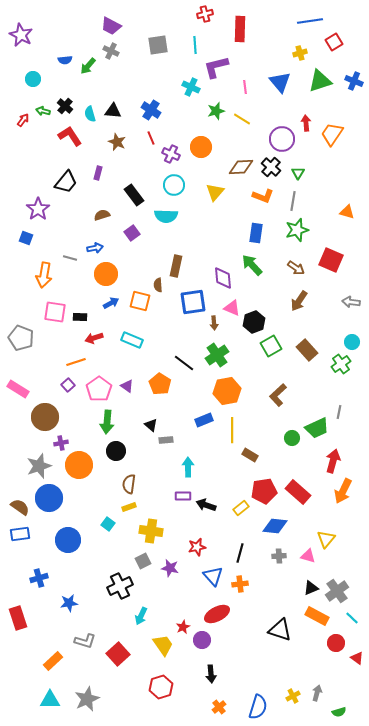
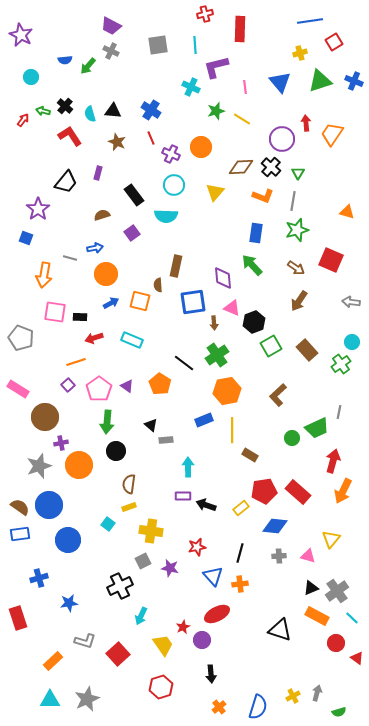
cyan circle at (33, 79): moved 2 px left, 2 px up
blue circle at (49, 498): moved 7 px down
yellow triangle at (326, 539): moved 5 px right
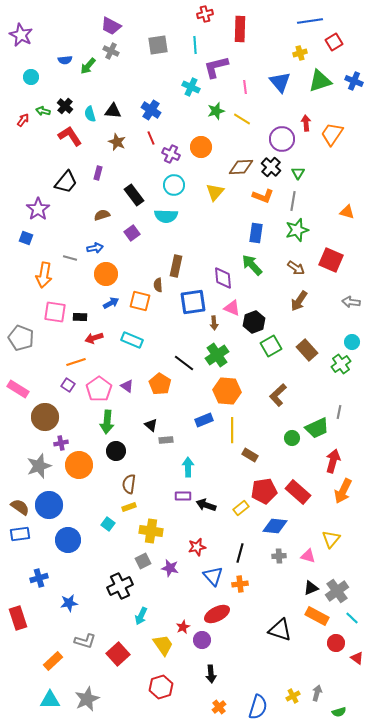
purple square at (68, 385): rotated 16 degrees counterclockwise
orange hexagon at (227, 391): rotated 16 degrees clockwise
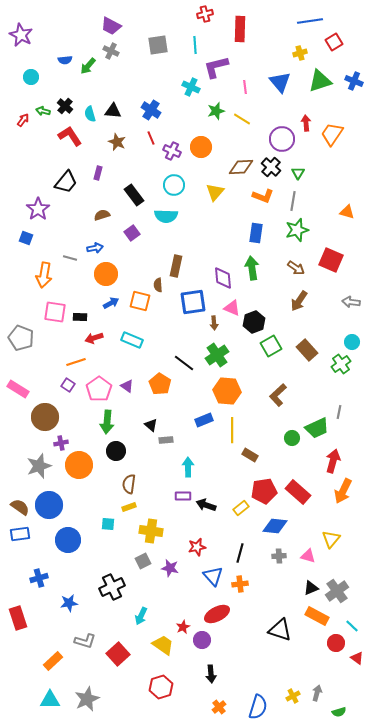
purple cross at (171, 154): moved 1 px right, 3 px up
green arrow at (252, 265): moved 3 px down; rotated 35 degrees clockwise
cyan square at (108, 524): rotated 32 degrees counterclockwise
black cross at (120, 586): moved 8 px left, 1 px down
cyan line at (352, 618): moved 8 px down
yellow trapezoid at (163, 645): rotated 20 degrees counterclockwise
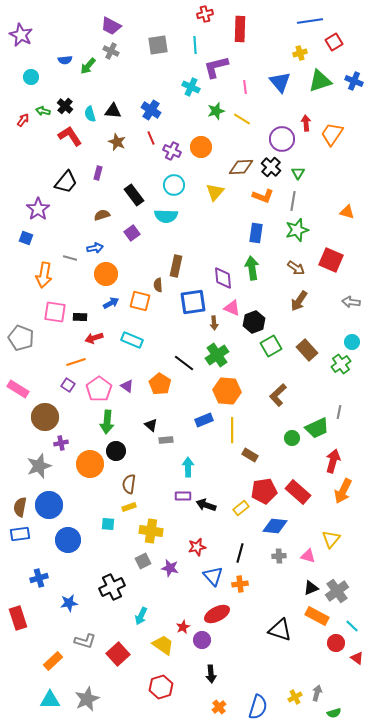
orange circle at (79, 465): moved 11 px right, 1 px up
brown semicircle at (20, 507): rotated 114 degrees counterclockwise
yellow cross at (293, 696): moved 2 px right, 1 px down
green semicircle at (339, 712): moved 5 px left, 1 px down
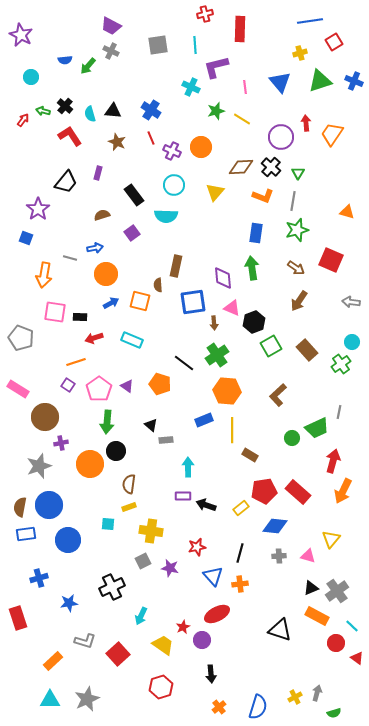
purple circle at (282, 139): moved 1 px left, 2 px up
orange pentagon at (160, 384): rotated 15 degrees counterclockwise
blue rectangle at (20, 534): moved 6 px right
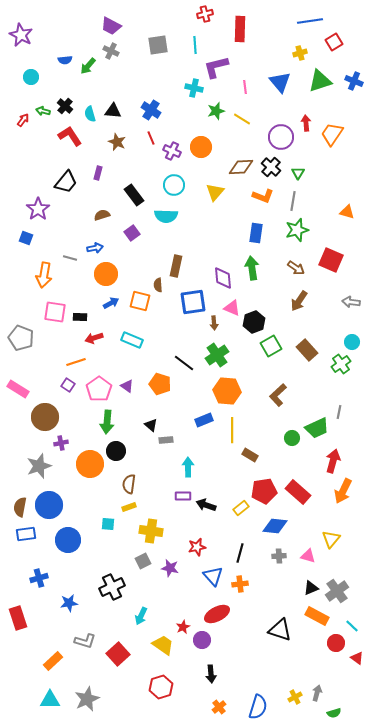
cyan cross at (191, 87): moved 3 px right, 1 px down; rotated 12 degrees counterclockwise
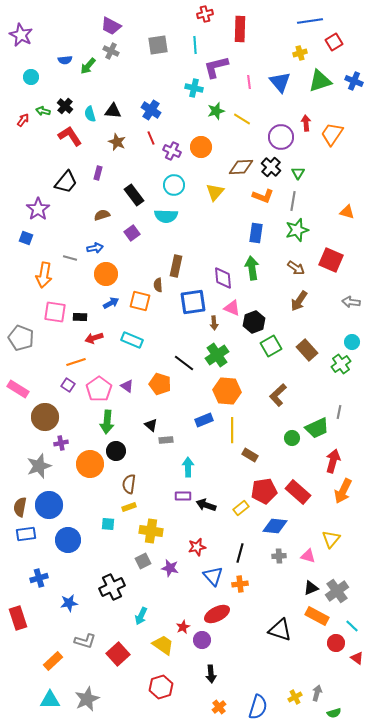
pink line at (245, 87): moved 4 px right, 5 px up
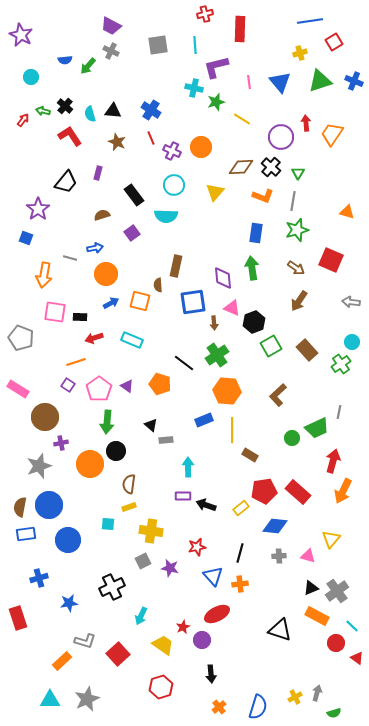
green star at (216, 111): moved 9 px up
orange rectangle at (53, 661): moved 9 px right
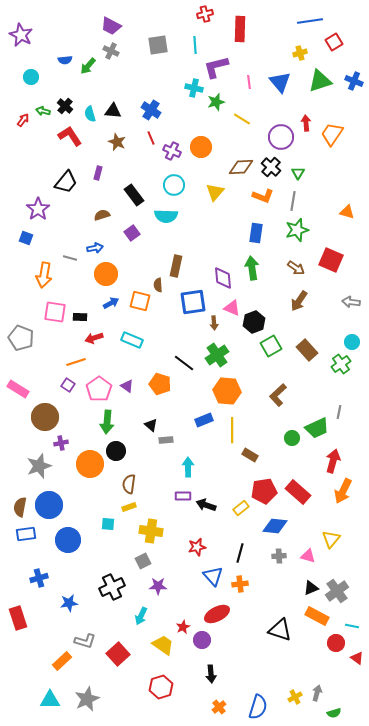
purple star at (170, 568): moved 12 px left, 18 px down; rotated 12 degrees counterclockwise
cyan line at (352, 626): rotated 32 degrees counterclockwise
